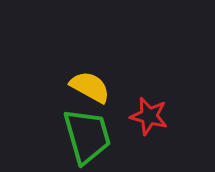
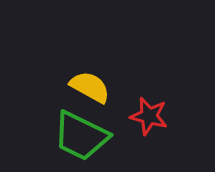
green trapezoid: moved 6 px left; rotated 132 degrees clockwise
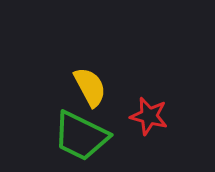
yellow semicircle: rotated 33 degrees clockwise
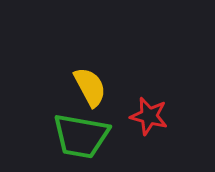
green trapezoid: rotated 16 degrees counterclockwise
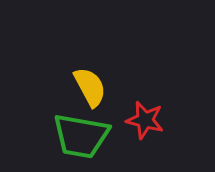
red star: moved 4 px left, 4 px down
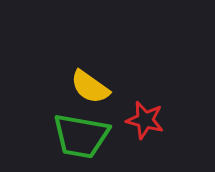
yellow semicircle: rotated 153 degrees clockwise
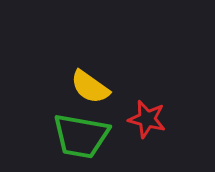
red star: moved 2 px right, 1 px up
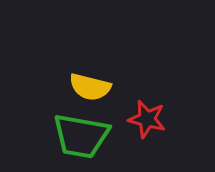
yellow semicircle: rotated 21 degrees counterclockwise
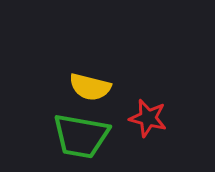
red star: moved 1 px right, 1 px up
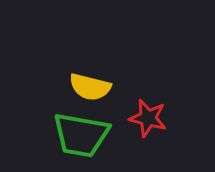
green trapezoid: moved 1 px up
